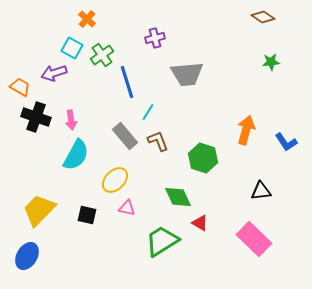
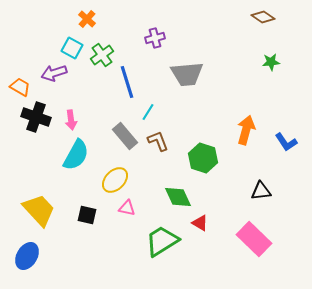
yellow trapezoid: rotated 93 degrees clockwise
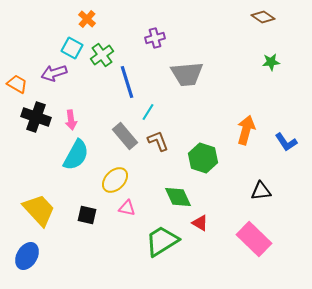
orange trapezoid: moved 3 px left, 3 px up
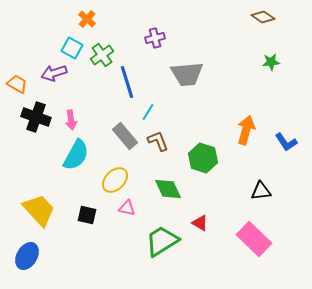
green diamond: moved 10 px left, 8 px up
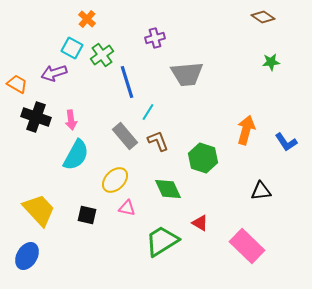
pink rectangle: moved 7 px left, 7 px down
